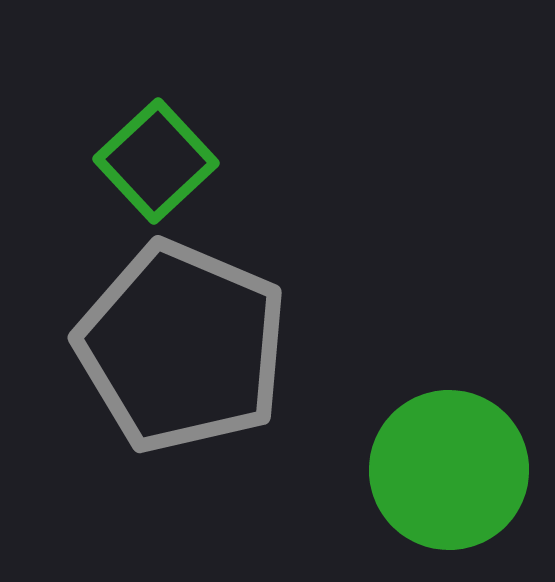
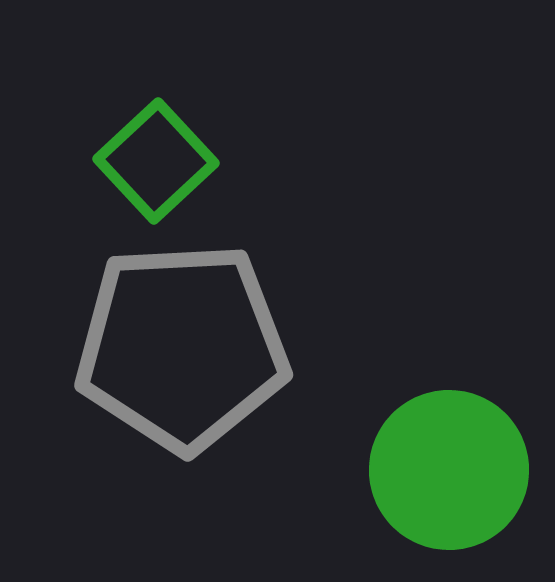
gray pentagon: rotated 26 degrees counterclockwise
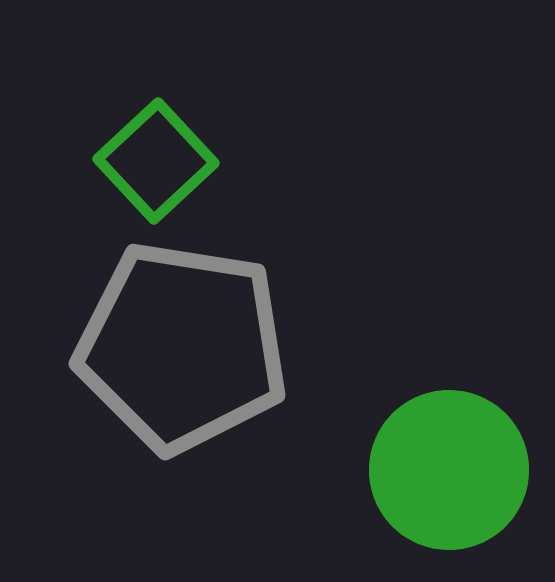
gray pentagon: rotated 12 degrees clockwise
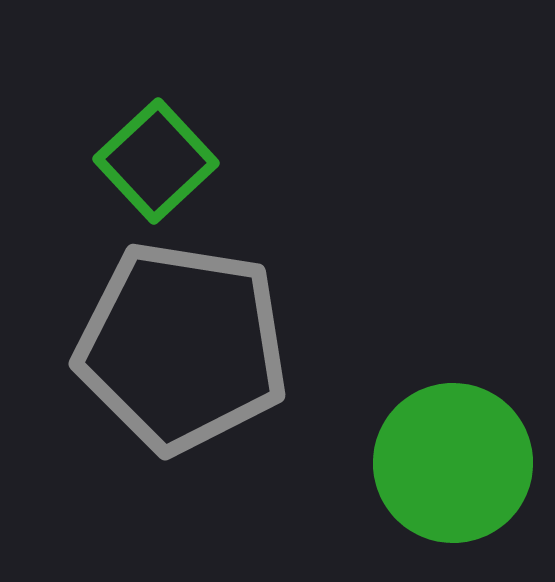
green circle: moved 4 px right, 7 px up
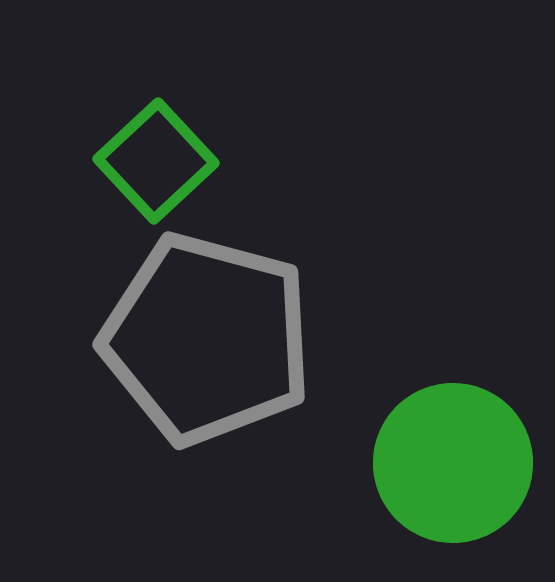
gray pentagon: moved 25 px right, 8 px up; rotated 6 degrees clockwise
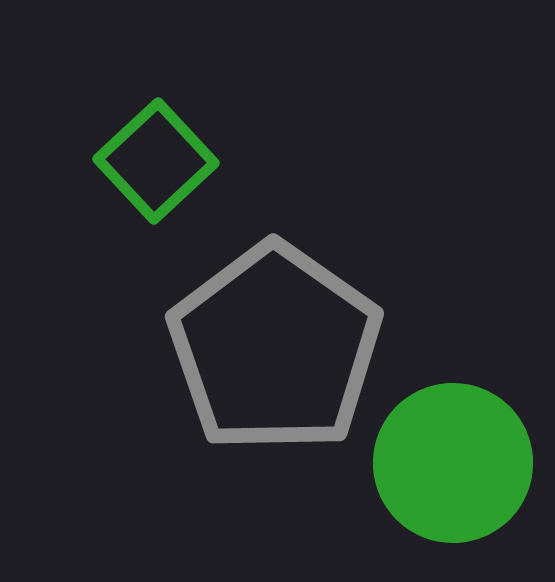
gray pentagon: moved 68 px right, 9 px down; rotated 20 degrees clockwise
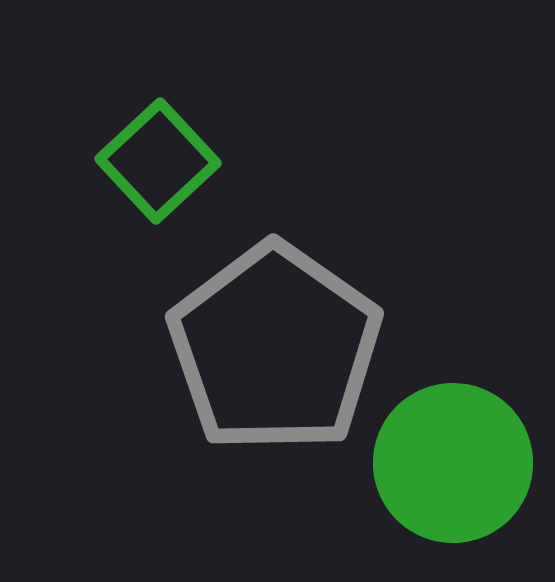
green square: moved 2 px right
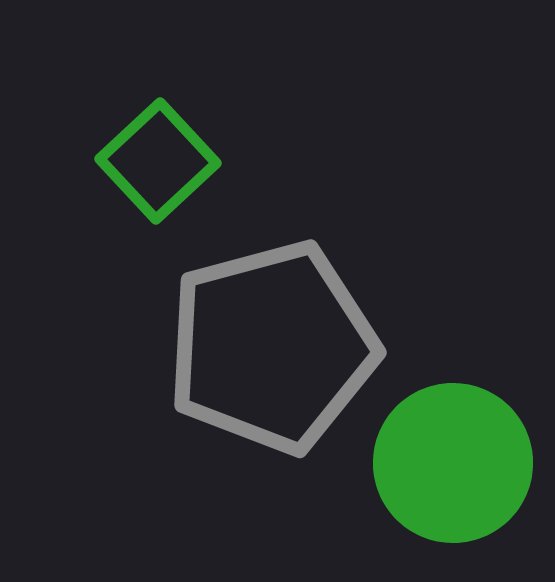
gray pentagon: moved 3 px left, 1 px up; rotated 22 degrees clockwise
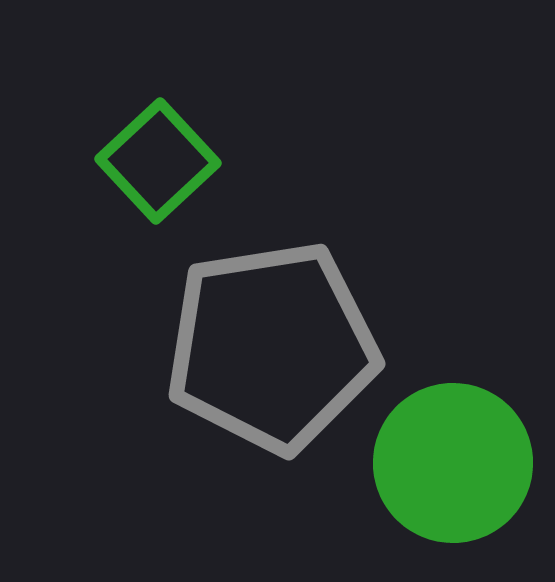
gray pentagon: rotated 6 degrees clockwise
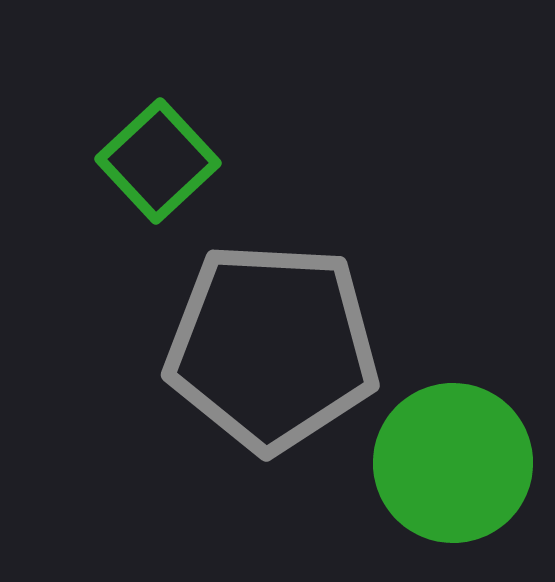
gray pentagon: rotated 12 degrees clockwise
